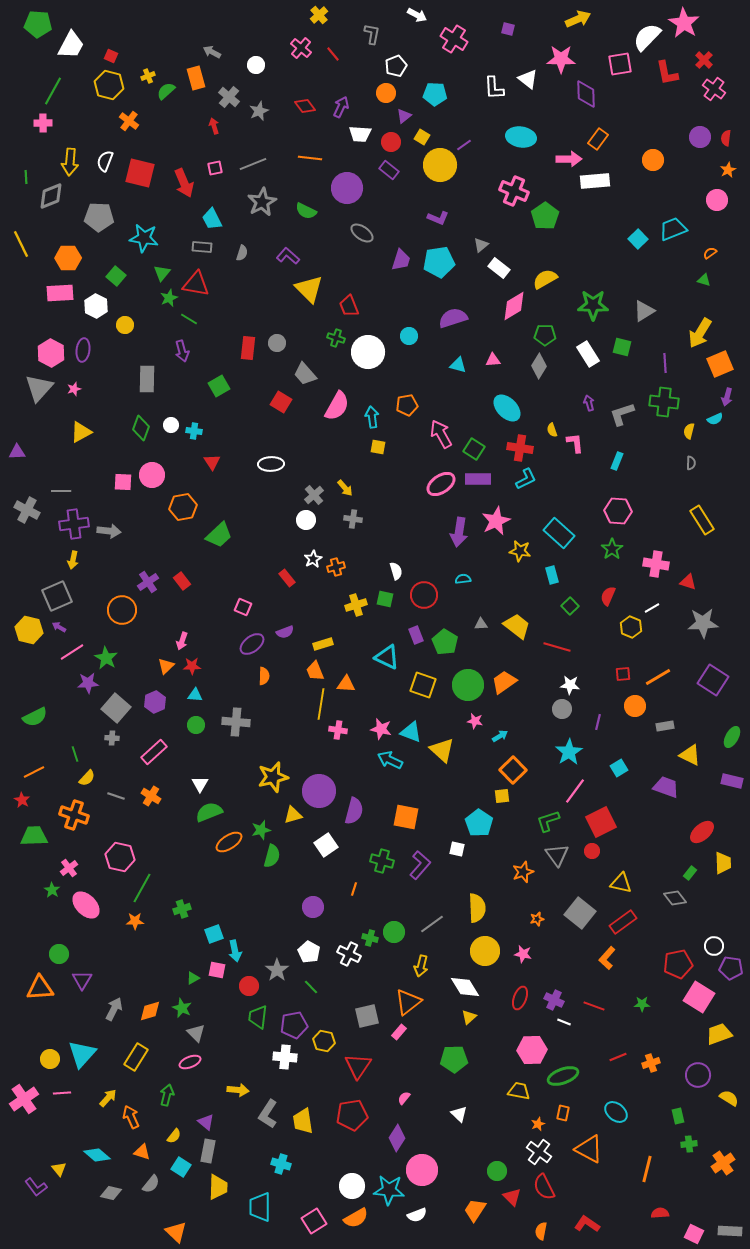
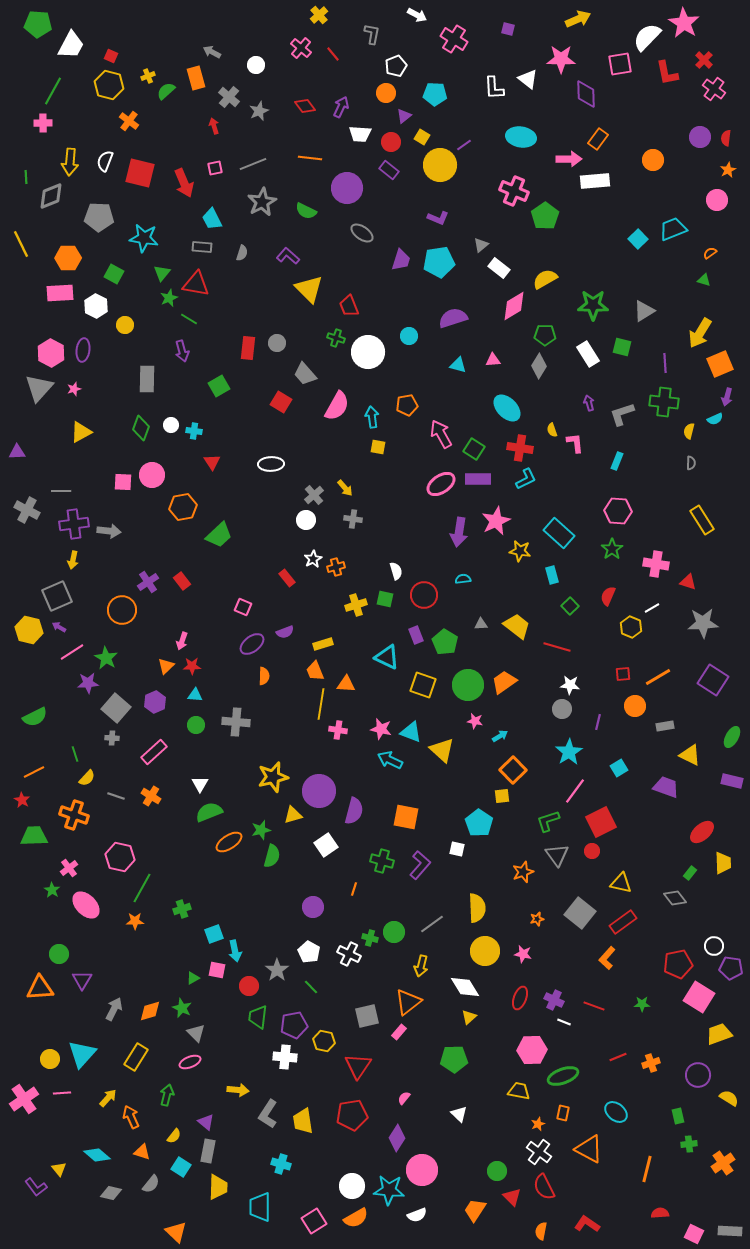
green square at (116, 276): moved 2 px left, 2 px up; rotated 12 degrees counterclockwise
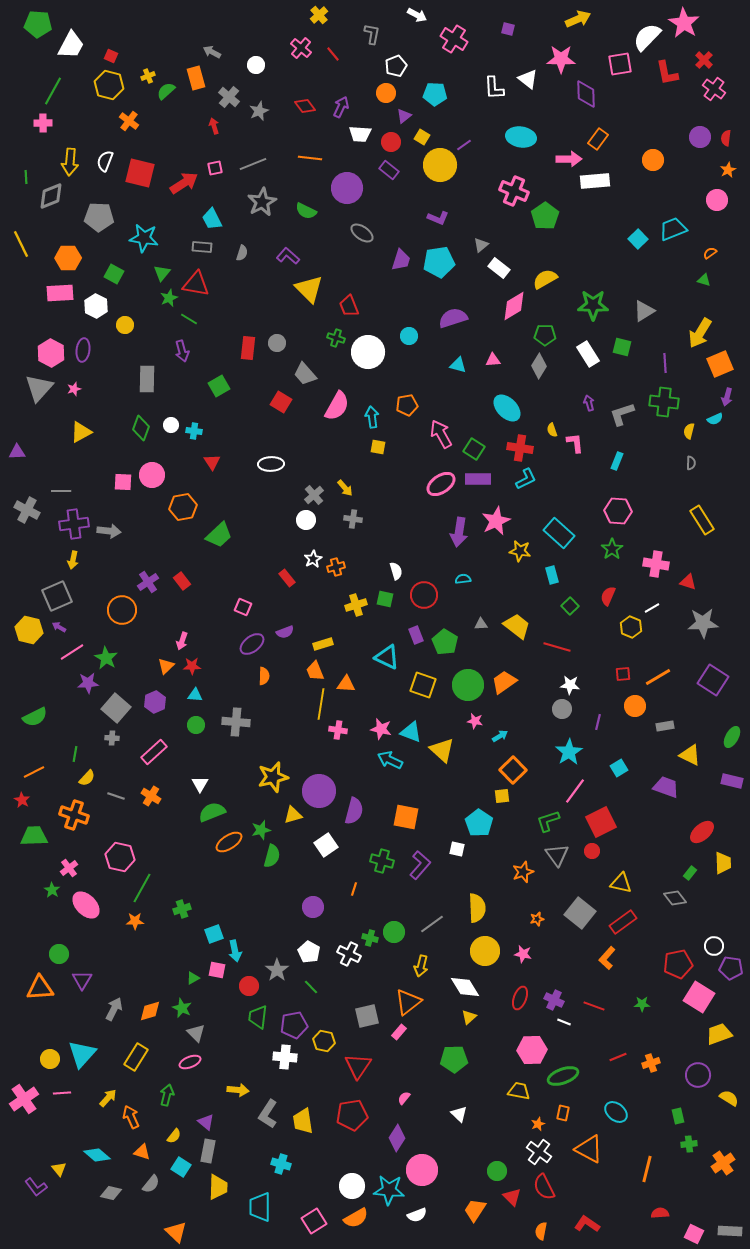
red arrow at (184, 183): rotated 100 degrees counterclockwise
green line at (75, 754): rotated 28 degrees clockwise
green semicircle at (209, 812): moved 3 px right
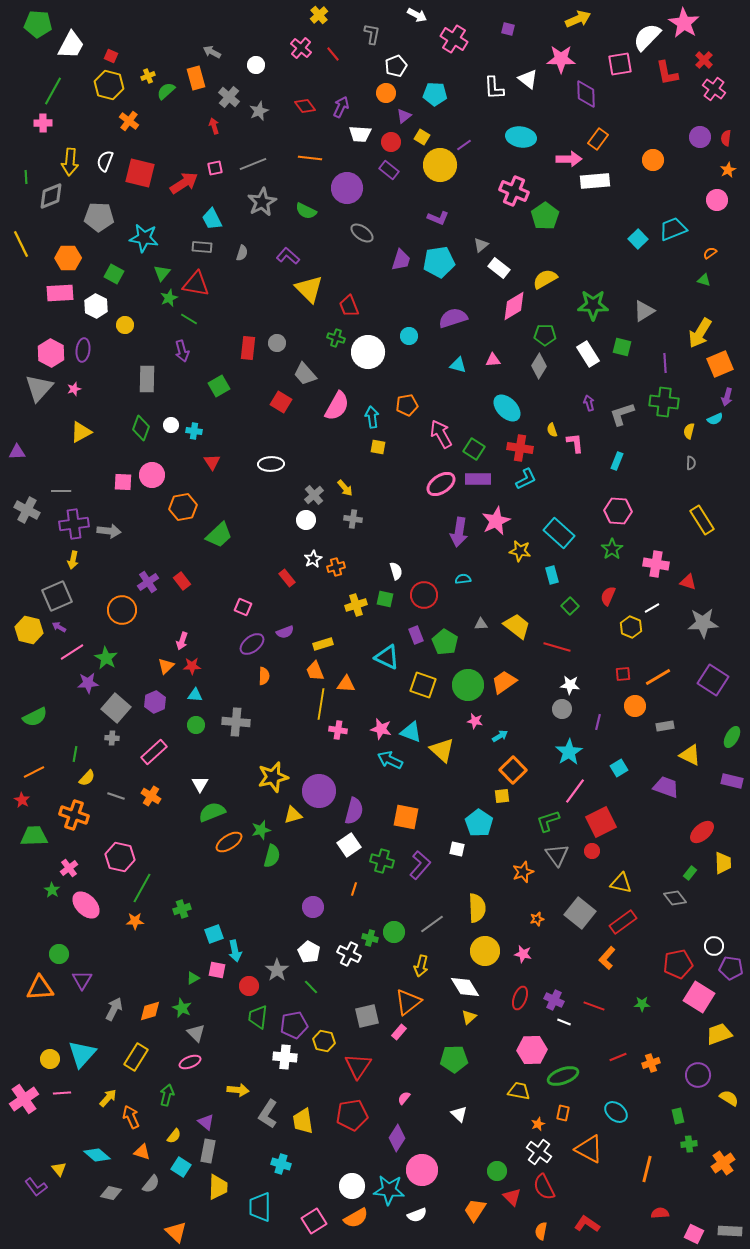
white square at (326, 845): moved 23 px right
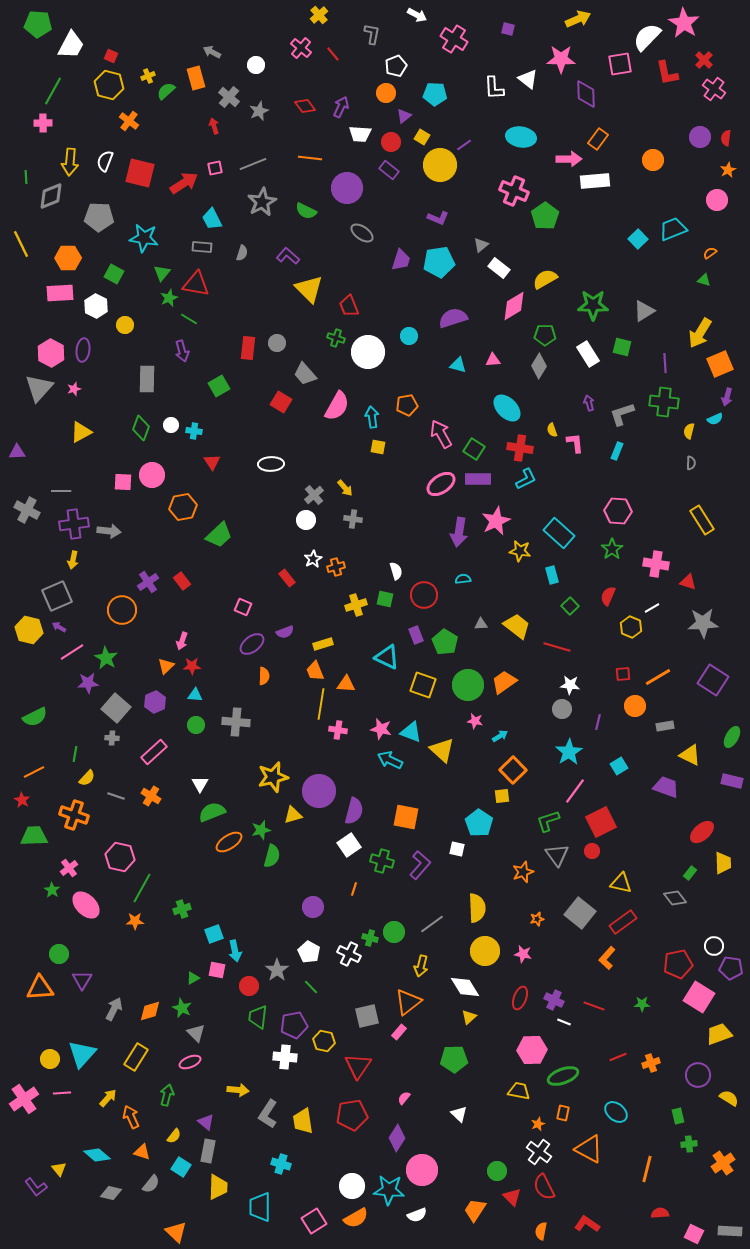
cyan rectangle at (617, 461): moved 10 px up
cyan square at (619, 768): moved 2 px up
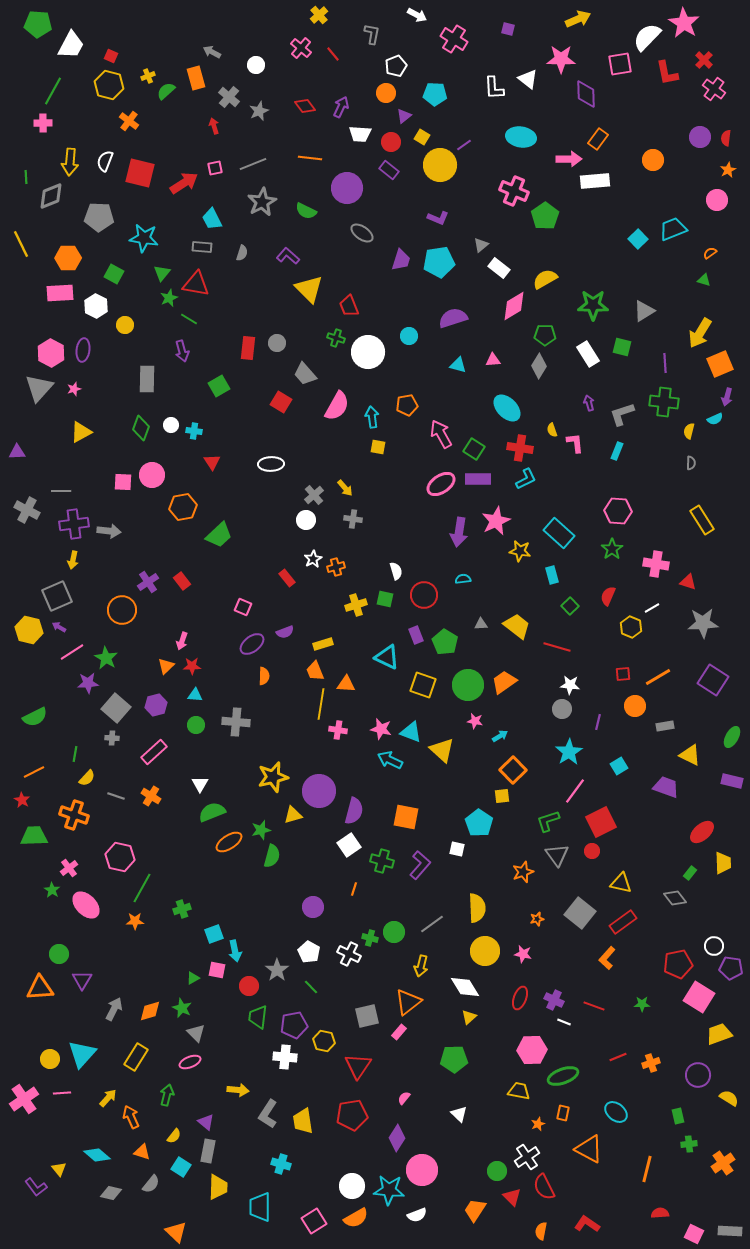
purple hexagon at (155, 702): moved 1 px right, 3 px down; rotated 10 degrees clockwise
white cross at (539, 1152): moved 12 px left, 5 px down; rotated 20 degrees clockwise
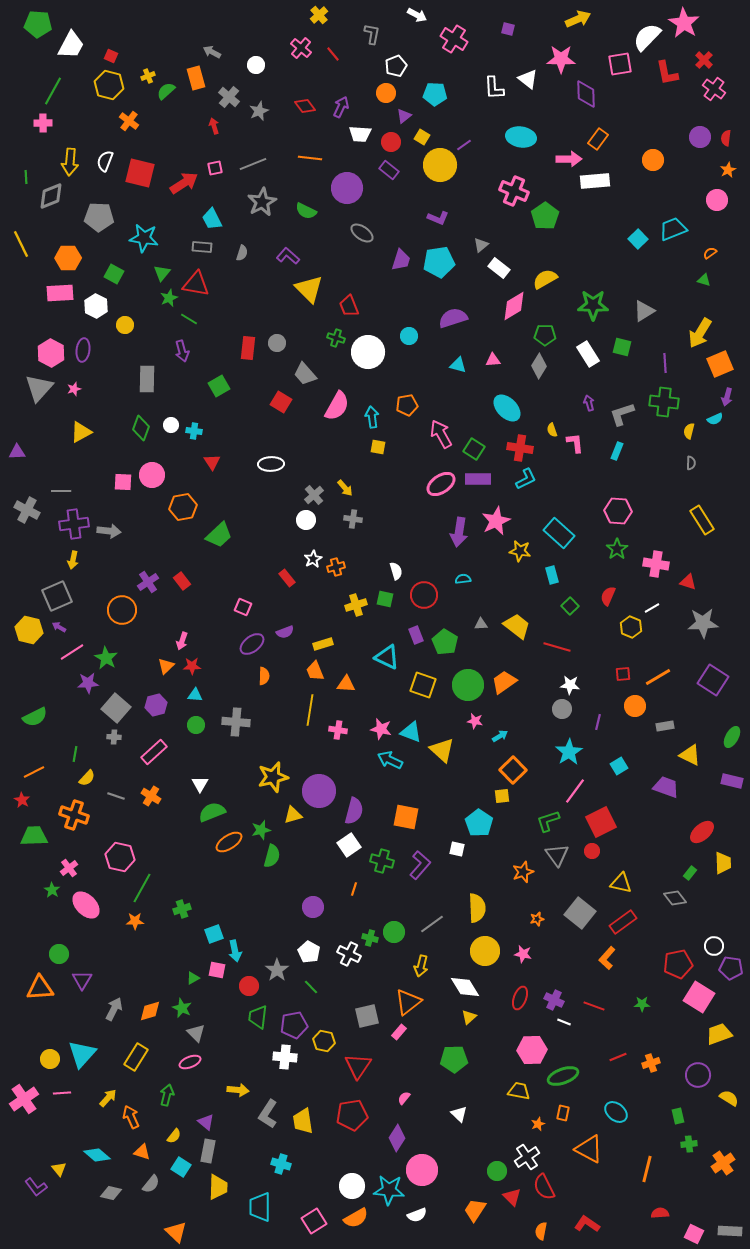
green star at (612, 549): moved 5 px right
yellow line at (321, 704): moved 11 px left, 6 px down
gray cross at (112, 738): moved 2 px right, 1 px up
